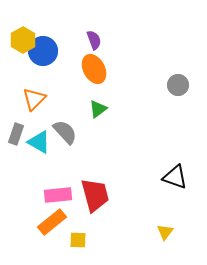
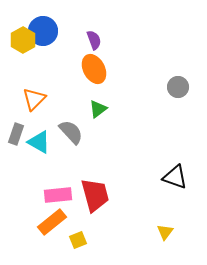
blue circle: moved 20 px up
gray circle: moved 2 px down
gray semicircle: moved 6 px right
yellow square: rotated 24 degrees counterclockwise
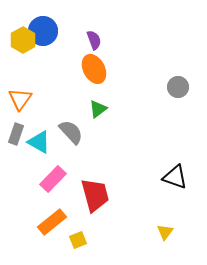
orange triangle: moved 14 px left; rotated 10 degrees counterclockwise
pink rectangle: moved 5 px left, 16 px up; rotated 40 degrees counterclockwise
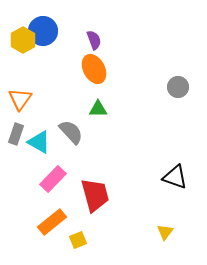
green triangle: rotated 36 degrees clockwise
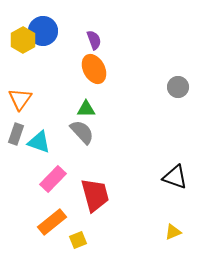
green triangle: moved 12 px left
gray semicircle: moved 11 px right
cyan triangle: rotated 10 degrees counterclockwise
yellow triangle: moved 8 px right; rotated 30 degrees clockwise
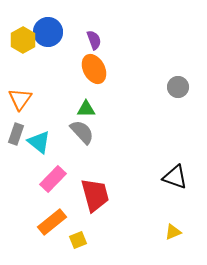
blue circle: moved 5 px right, 1 px down
cyan triangle: rotated 20 degrees clockwise
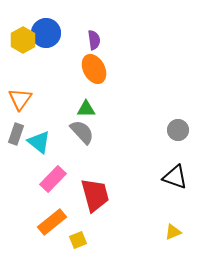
blue circle: moved 2 px left, 1 px down
purple semicircle: rotated 12 degrees clockwise
gray circle: moved 43 px down
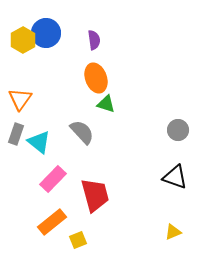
orange ellipse: moved 2 px right, 9 px down; rotated 8 degrees clockwise
green triangle: moved 20 px right, 5 px up; rotated 18 degrees clockwise
